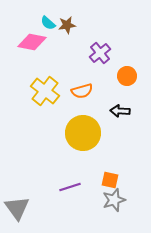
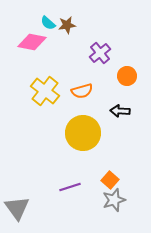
orange square: rotated 30 degrees clockwise
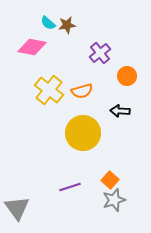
pink diamond: moved 5 px down
yellow cross: moved 4 px right, 1 px up
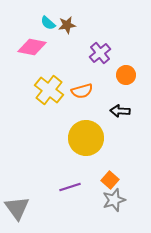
orange circle: moved 1 px left, 1 px up
yellow circle: moved 3 px right, 5 px down
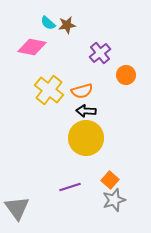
black arrow: moved 34 px left
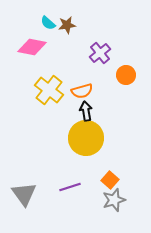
black arrow: rotated 78 degrees clockwise
gray triangle: moved 7 px right, 14 px up
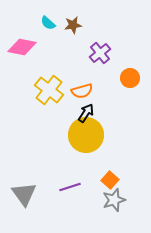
brown star: moved 6 px right
pink diamond: moved 10 px left
orange circle: moved 4 px right, 3 px down
black arrow: moved 2 px down; rotated 42 degrees clockwise
yellow circle: moved 3 px up
